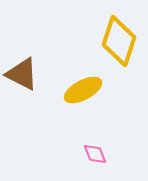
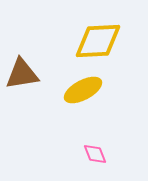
yellow diamond: moved 21 px left; rotated 69 degrees clockwise
brown triangle: rotated 36 degrees counterclockwise
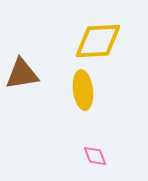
yellow ellipse: rotated 69 degrees counterclockwise
pink diamond: moved 2 px down
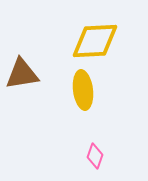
yellow diamond: moved 3 px left
pink diamond: rotated 40 degrees clockwise
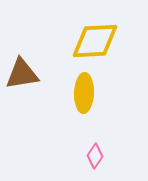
yellow ellipse: moved 1 px right, 3 px down; rotated 9 degrees clockwise
pink diamond: rotated 15 degrees clockwise
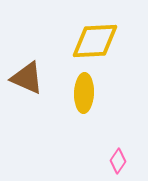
brown triangle: moved 5 px right, 4 px down; rotated 33 degrees clockwise
pink diamond: moved 23 px right, 5 px down
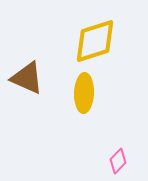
yellow diamond: rotated 15 degrees counterclockwise
pink diamond: rotated 10 degrees clockwise
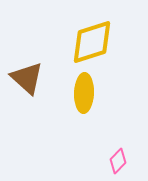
yellow diamond: moved 3 px left, 1 px down
brown triangle: rotated 18 degrees clockwise
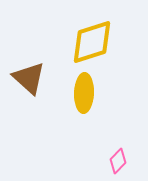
brown triangle: moved 2 px right
